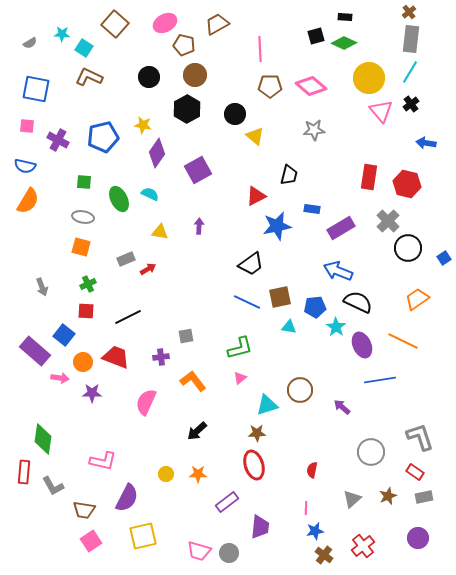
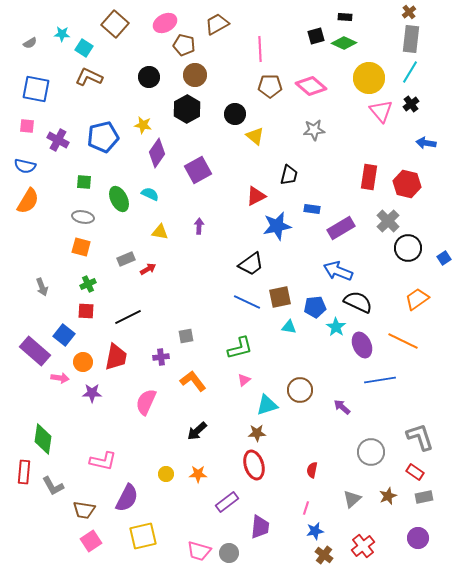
red trapezoid at (116, 357): rotated 80 degrees clockwise
pink triangle at (240, 378): moved 4 px right, 2 px down
pink line at (306, 508): rotated 16 degrees clockwise
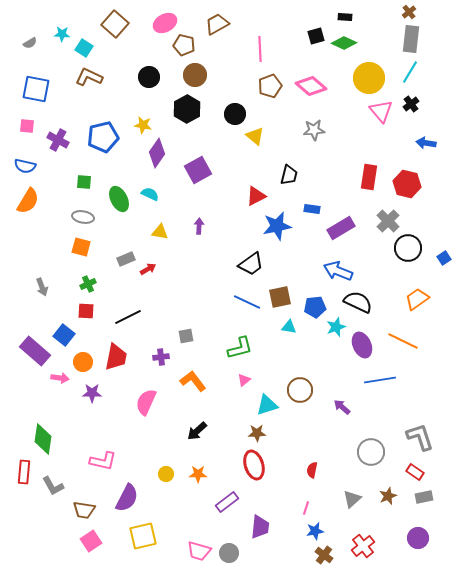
brown pentagon at (270, 86): rotated 20 degrees counterclockwise
cyan star at (336, 327): rotated 18 degrees clockwise
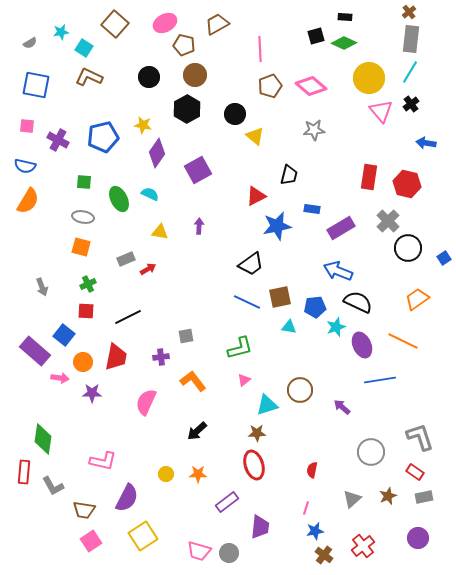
cyan star at (62, 34): moved 1 px left, 2 px up; rotated 14 degrees counterclockwise
blue square at (36, 89): moved 4 px up
yellow square at (143, 536): rotated 20 degrees counterclockwise
